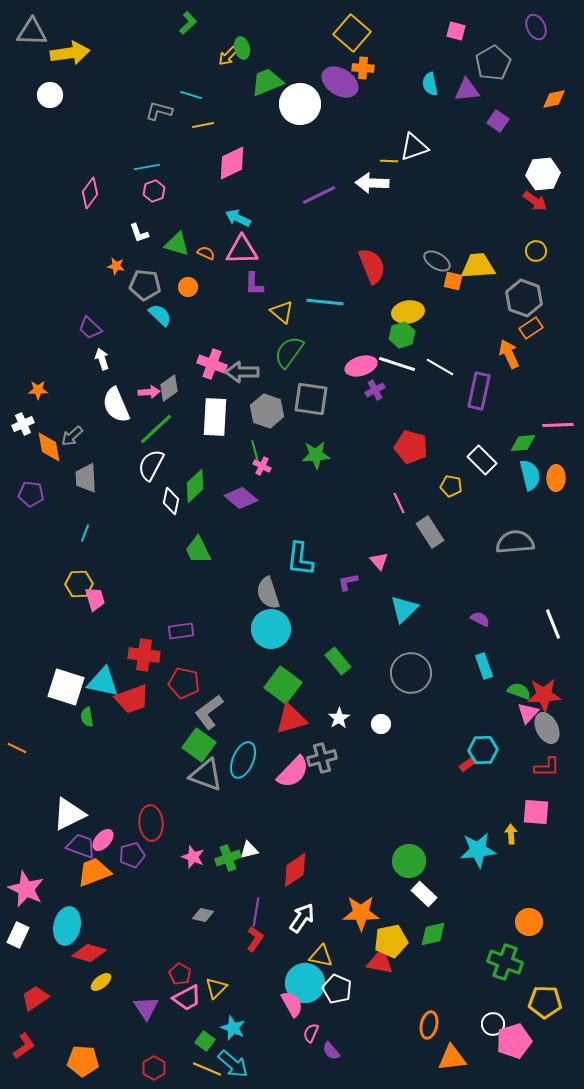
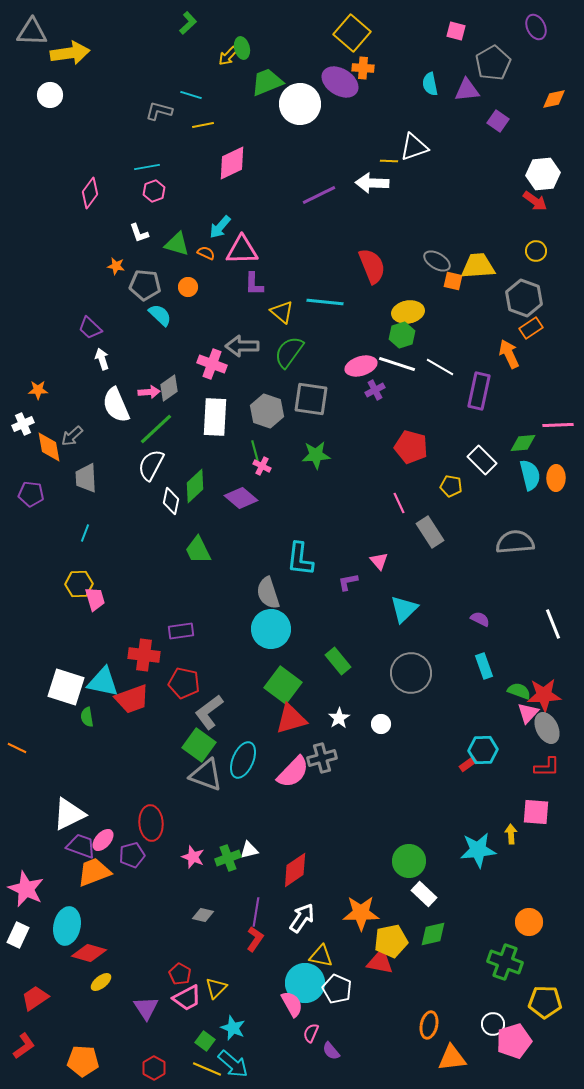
cyan arrow at (238, 218): moved 18 px left, 9 px down; rotated 75 degrees counterclockwise
gray arrow at (242, 372): moved 26 px up
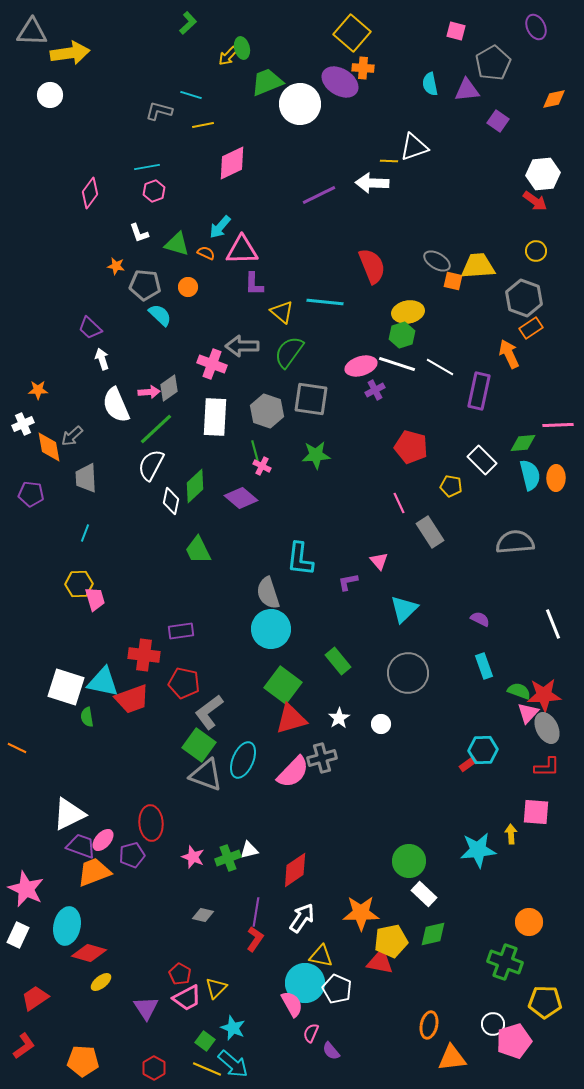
gray circle at (411, 673): moved 3 px left
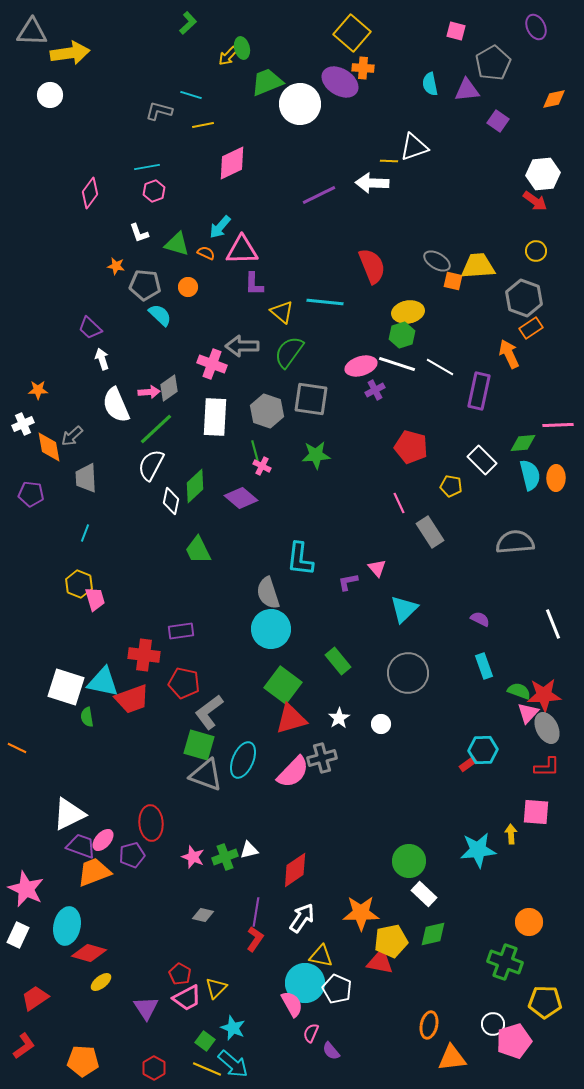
pink triangle at (379, 561): moved 2 px left, 7 px down
yellow hexagon at (79, 584): rotated 24 degrees clockwise
green square at (199, 745): rotated 20 degrees counterclockwise
green cross at (228, 858): moved 3 px left, 1 px up
